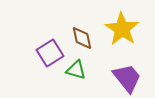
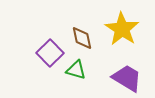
purple square: rotated 12 degrees counterclockwise
purple trapezoid: rotated 20 degrees counterclockwise
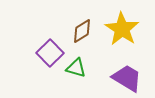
brown diamond: moved 7 px up; rotated 70 degrees clockwise
green triangle: moved 2 px up
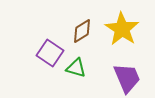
purple square: rotated 12 degrees counterclockwise
purple trapezoid: rotated 36 degrees clockwise
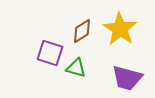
yellow star: moved 2 px left
purple square: rotated 16 degrees counterclockwise
purple trapezoid: rotated 128 degrees clockwise
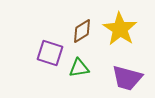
green triangle: moved 3 px right; rotated 25 degrees counterclockwise
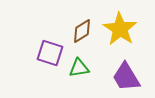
purple trapezoid: moved 1 px left, 1 px up; rotated 44 degrees clockwise
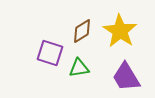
yellow star: moved 2 px down
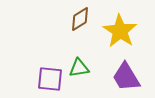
brown diamond: moved 2 px left, 12 px up
purple square: moved 26 px down; rotated 12 degrees counterclockwise
